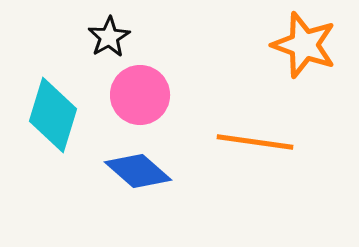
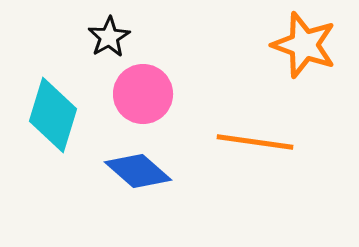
pink circle: moved 3 px right, 1 px up
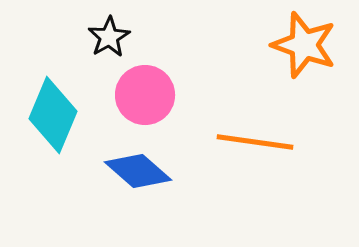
pink circle: moved 2 px right, 1 px down
cyan diamond: rotated 6 degrees clockwise
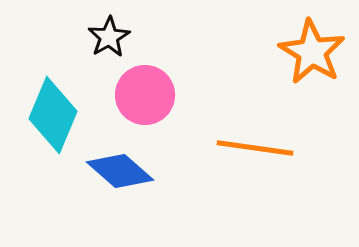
orange star: moved 8 px right, 7 px down; rotated 12 degrees clockwise
orange line: moved 6 px down
blue diamond: moved 18 px left
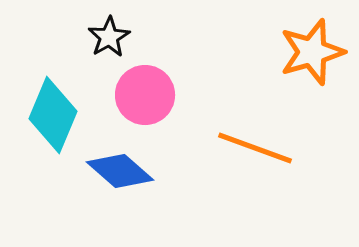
orange star: rotated 24 degrees clockwise
orange line: rotated 12 degrees clockwise
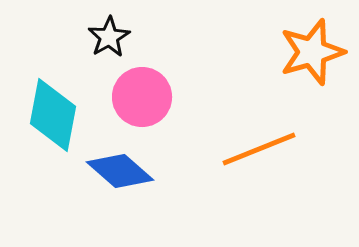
pink circle: moved 3 px left, 2 px down
cyan diamond: rotated 12 degrees counterclockwise
orange line: moved 4 px right, 1 px down; rotated 42 degrees counterclockwise
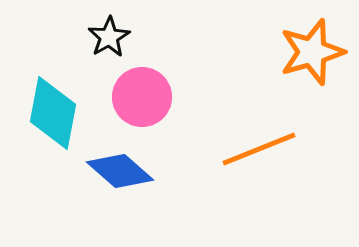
cyan diamond: moved 2 px up
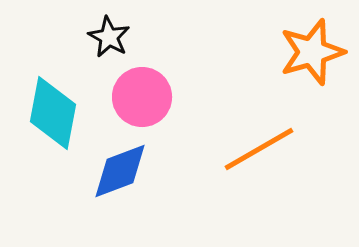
black star: rotated 12 degrees counterclockwise
orange line: rotated 8 degrees counterclockwise
blue diamond: rotated 62 degrees counterclockwise
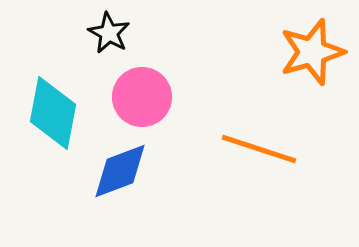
black star: moved 4 px up
orange line: rotated 48 degrees clockwise
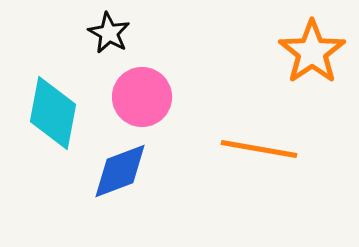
orange star: rotated 18 degrees counterclockwise
orange line: rotated 8 degrees counterclockwise
